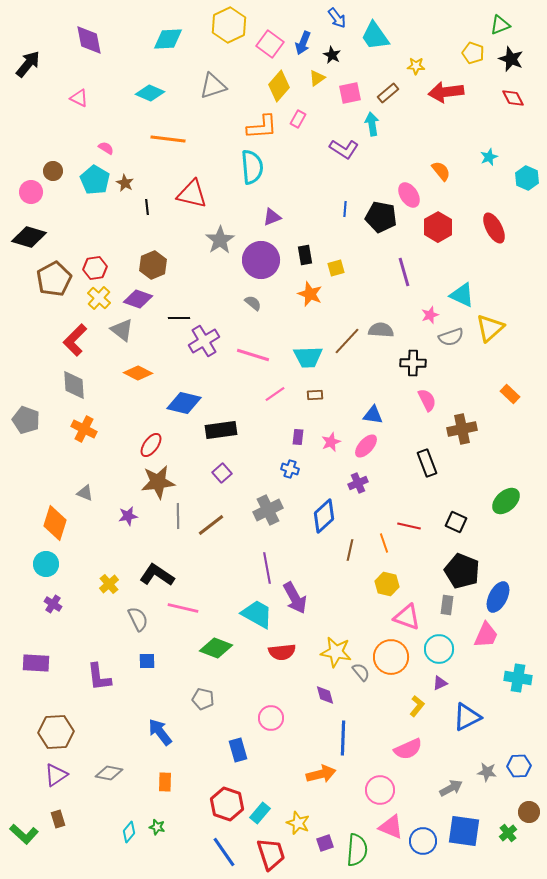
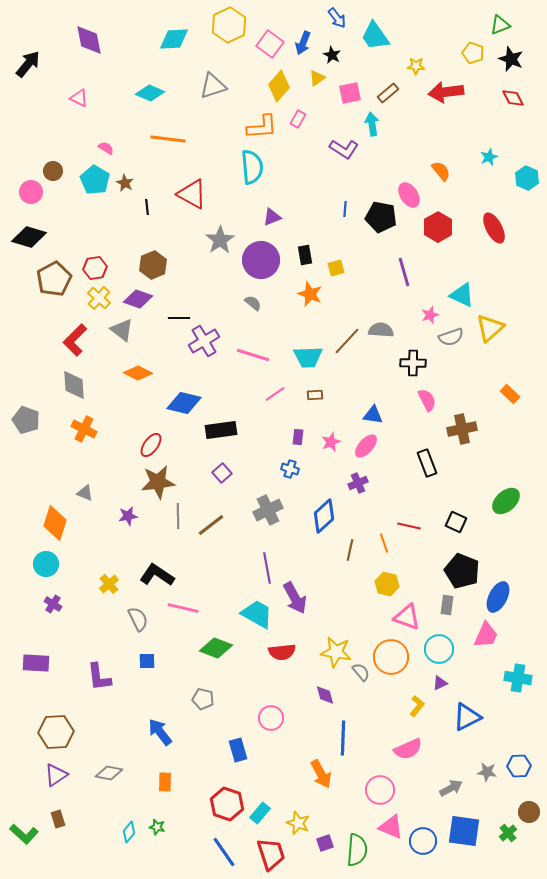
cyan diamond at (168, 39): moved 6 px right
red triangle at (192, 194): rotated 16 degrees clockwise
orange arrow at (321, 774): rotated 76 degrees clockwise
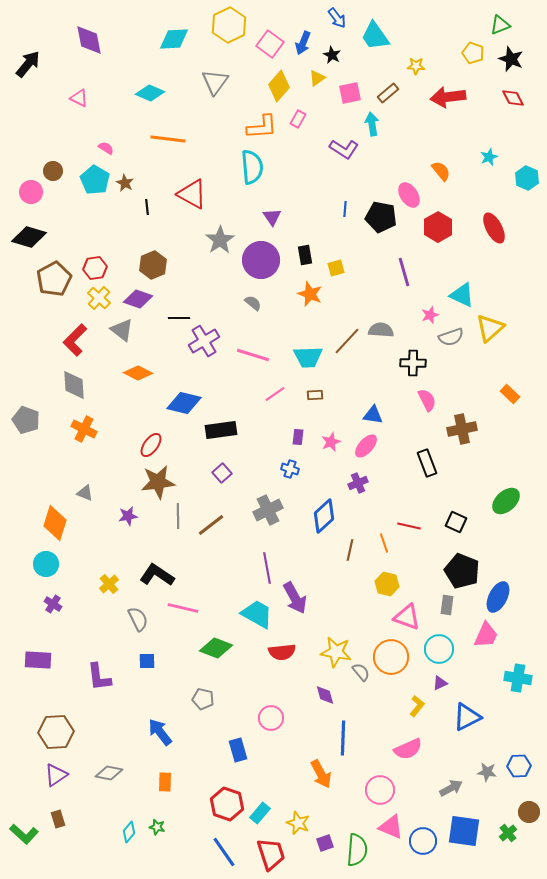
gray triangle at (213, 86): moved 2 px right, 4 px up; rotated 36 degrees counterclockwise
red arrow at (446, 92): moved 2 px right, 5 px down
purple triangle at (272, 217): rotated 42 degrees counterclockwise
purple rectangle at (36, 663): moved 2 px right, 3 px up
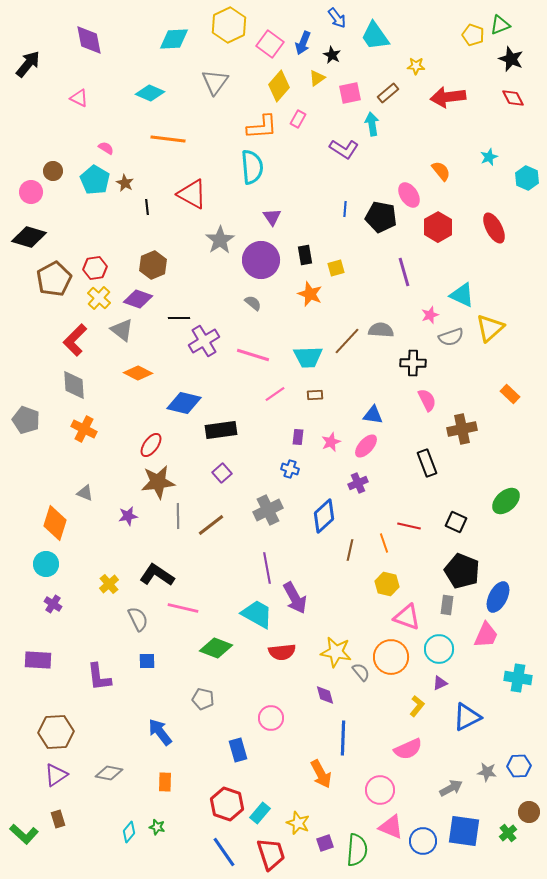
yellow pentagon at (473, 53): moved 18 px up
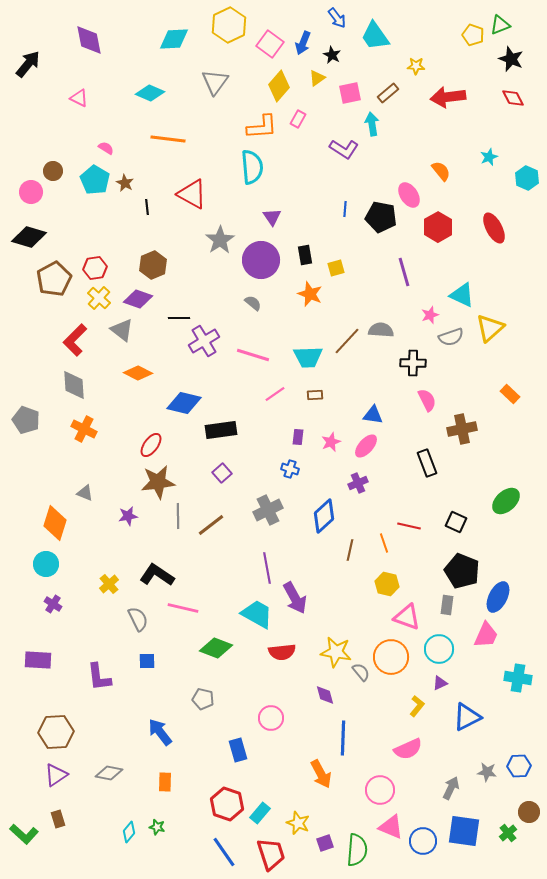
gray arrow at (451, 788): rotated 35 degrees counterclockwise
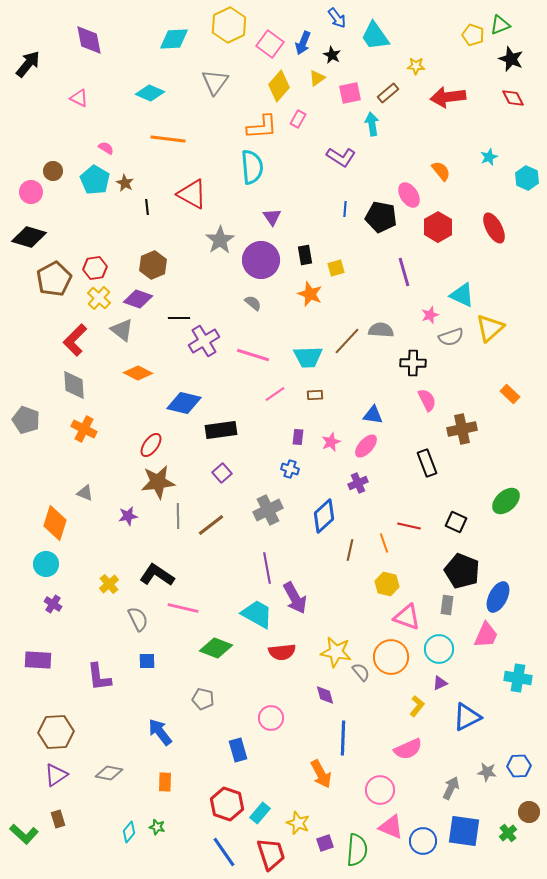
purple L-shape at (344, 149): moved 3 px left, 8 px down
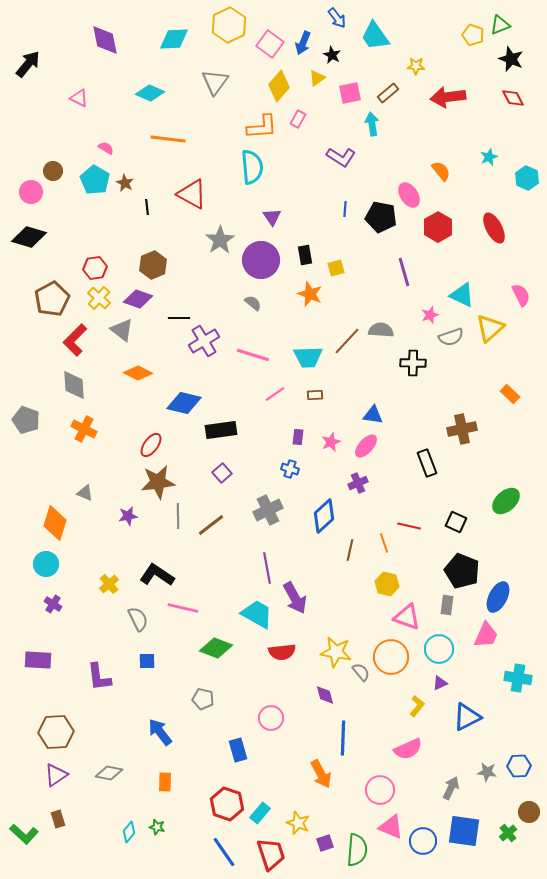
purple diamond at (89, 40): moved 16 px right
brown pentagon at (54, 279): moved 2 px left, 20 px down
pink semicircle at (427, 400): moved 94 px right, 105 px up
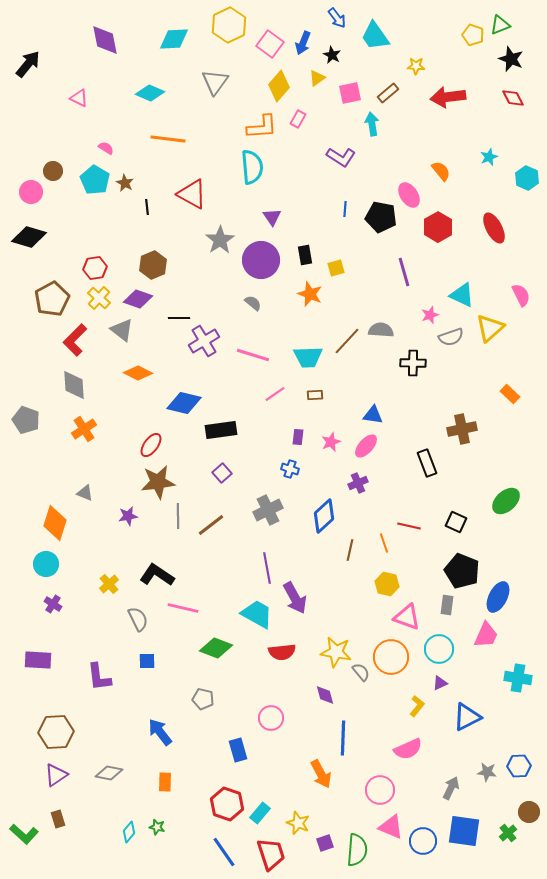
orange cross at (84, 429): rotated 30 degrees clockwise
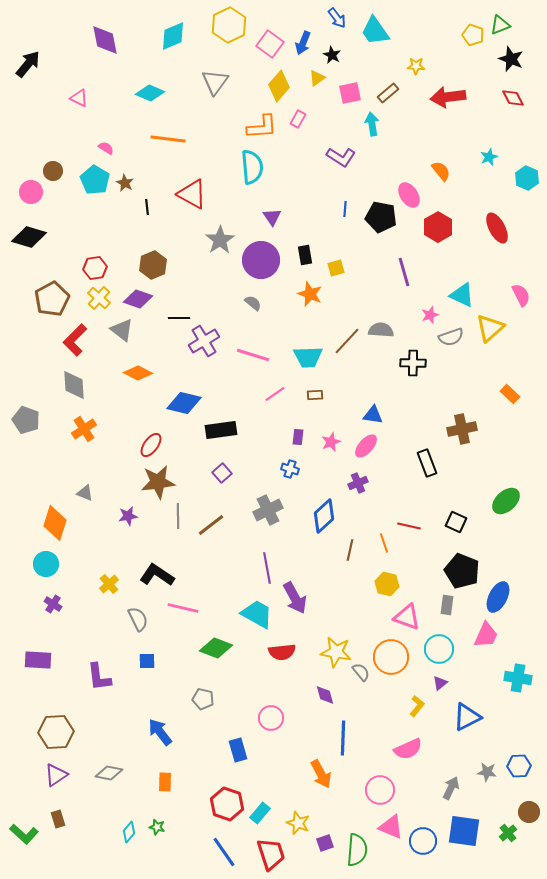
cyan trapezoid at (375, 36): moved 5 px up
cyan diamond at (174, 39): moved 1 px left, 3 px up; rotated 20 degrees counterclockwise
red ellipse at (494, 228): moved 3 px right
purple triangle at (440, 683): rotated 14 degrees counterclockwise
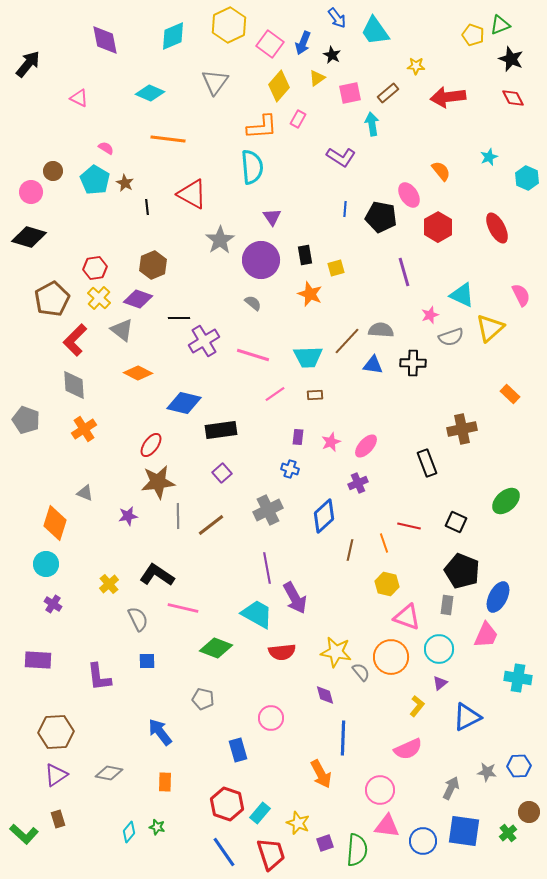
blue triangle at (373, 415): moved 50 px up
pink triangle at (391, 827): moved 4 px left, 1 px up; rotated 16 degrees counterclockwise
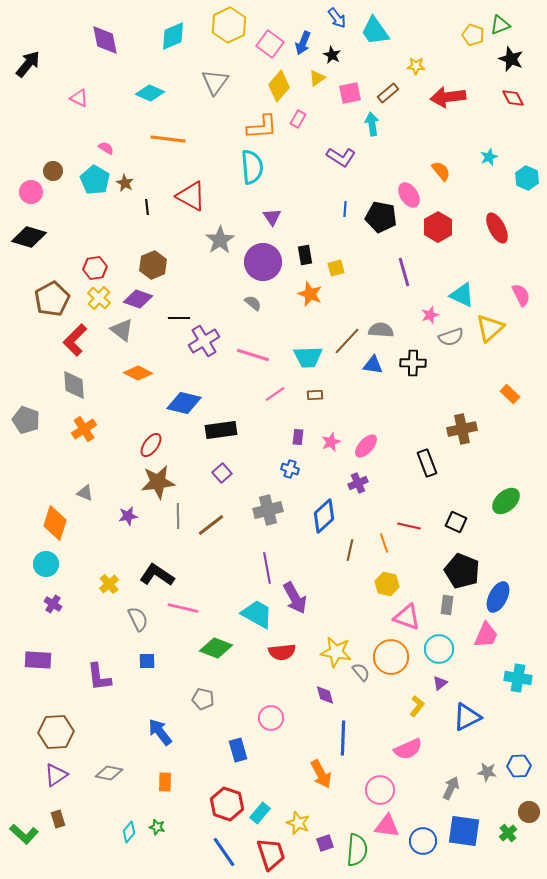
red triangle at (192, 194): moved 1 px left, 2 px down
purple circle at (261, 260): moved 2 px right, 2 px down
gray cross at (268, 510): rotated 12 degrees clockwise
